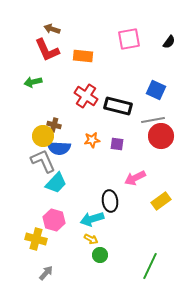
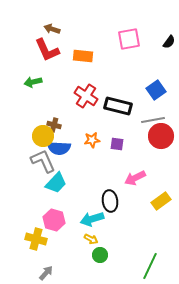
blue square: rotated 30 degrees clockwise
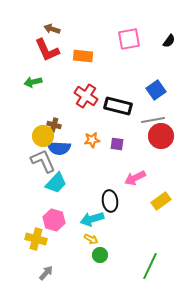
black semicircle: moved 1 px up
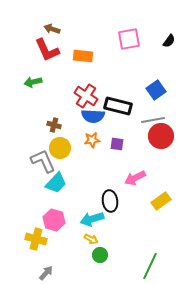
yellow circle: moved 17 px right, 12 px down
blue semicircle: moved 34 px right, 32 px up
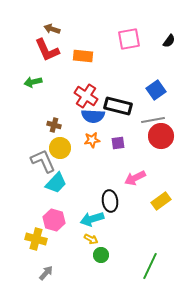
purple square: moved 1 px right, 1 px up; rotated 16 degrees counterclockwise
green circle: moved 1 px right
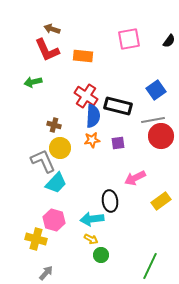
blue semicircle: rotated 90 degrees counterclockwise
cyan arrow: rotated 10 degrees clockwise
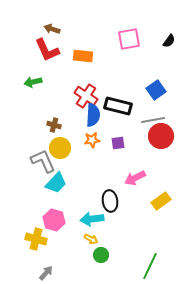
blue semicircle: moved 1 px up
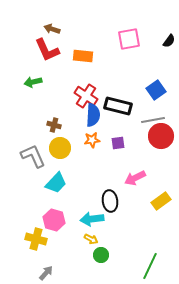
gray L-shape: moved 10 px left, 5 px up
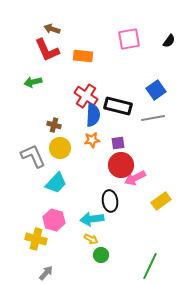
gray line: moved 2 px up
red circle: moved 40 px left, 29 px down
